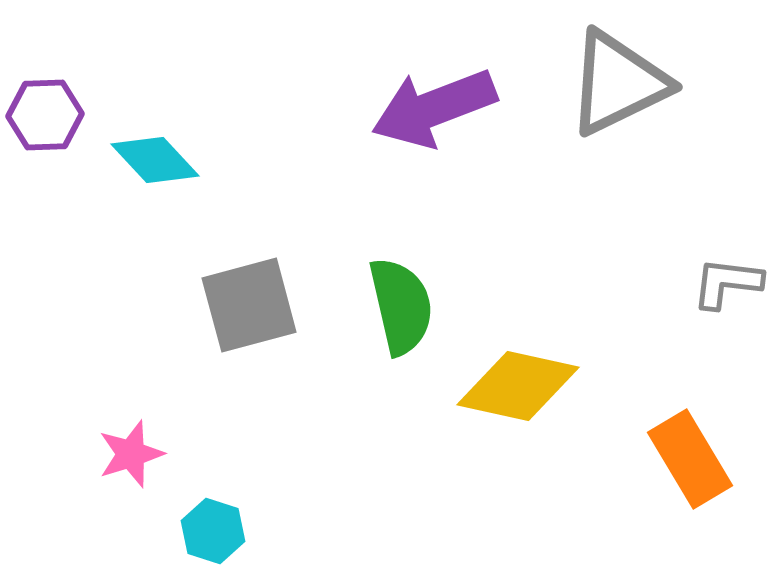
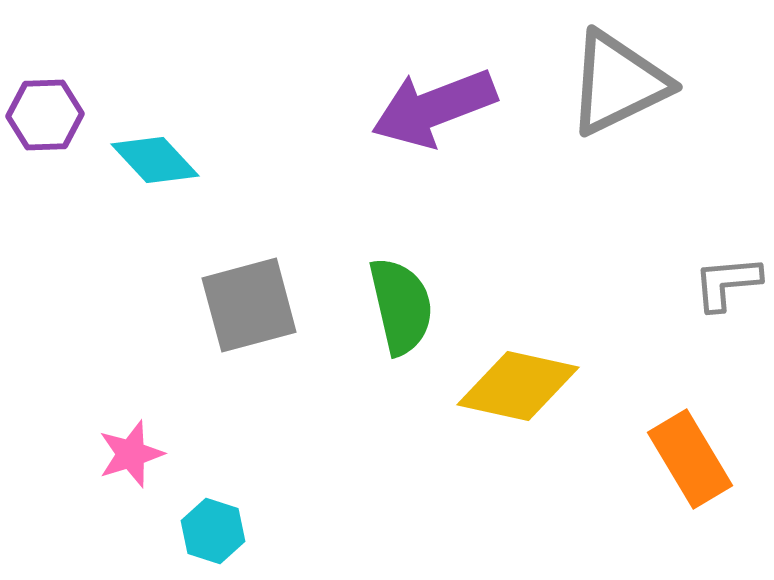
gray L-shape: rotated 12 degrees counterclockwise
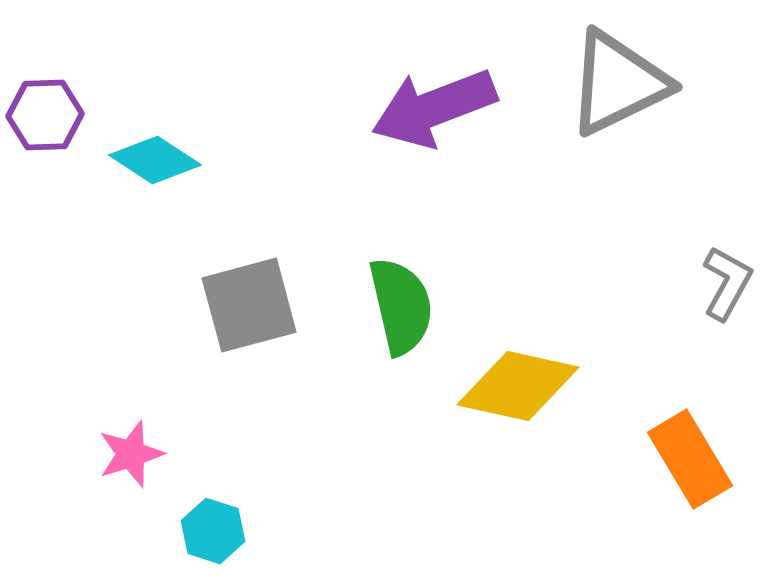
cyan diamond: rotated 14 degrees counterclockwise
gray L-shape: rotated 124 degrees clockwise
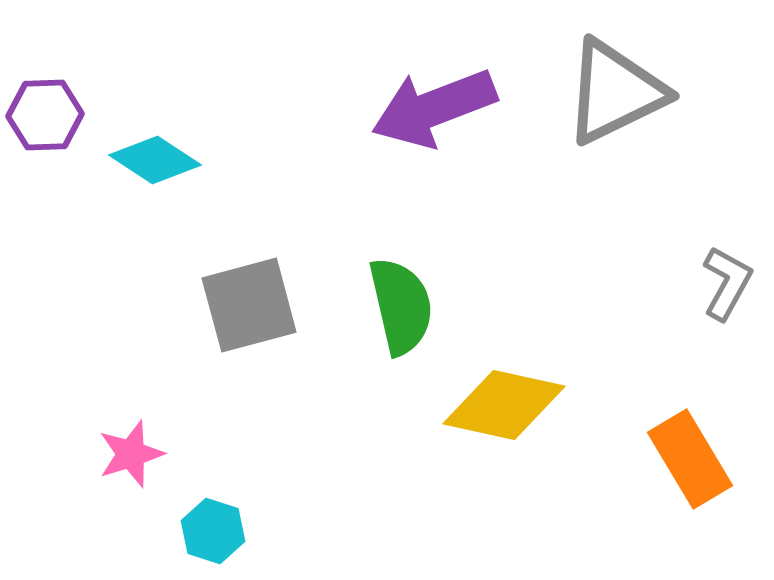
gray triangle: moved 3 px left, 9 px down
yellow diamond: moved 14 px left, 19 px down
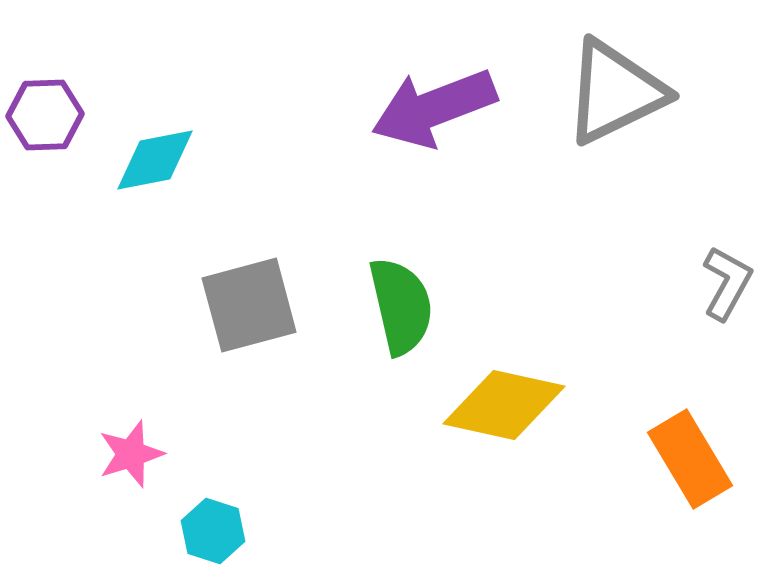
cyan diamond: rotated 44 degrees counterclockwise
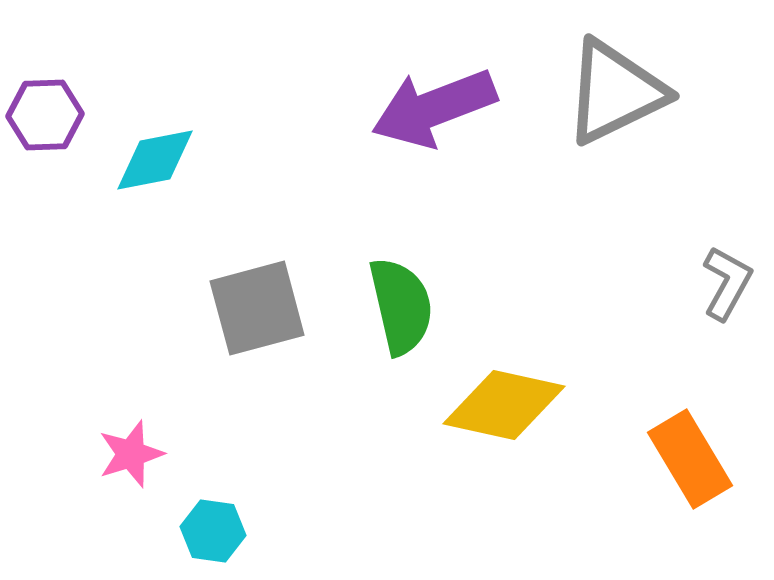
gray square: moved 8 px right, 3 px down
cyan hexagon: rotated 10 degrees counterclockwise
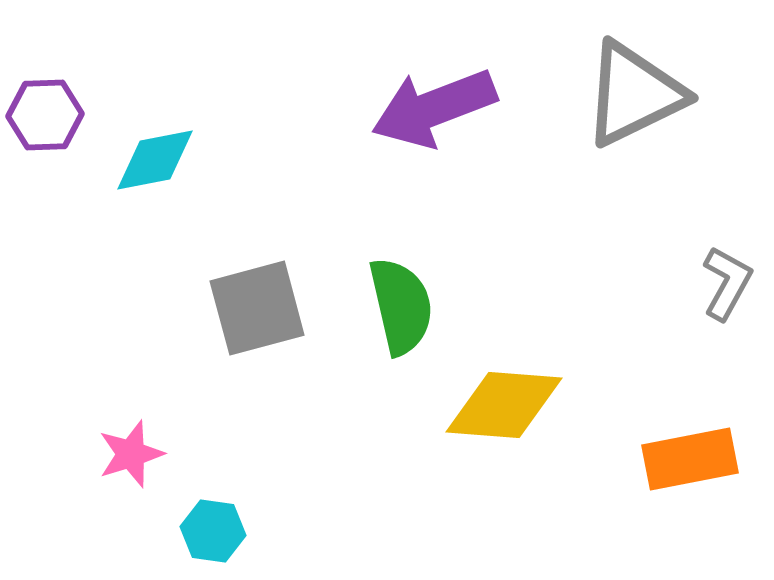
gray triangle: moved 19 px right, 2 px down
yellow diamond: rotated 8 degrees counterclockwise
orange rectangle: rotated 70 degrees counterclockwise
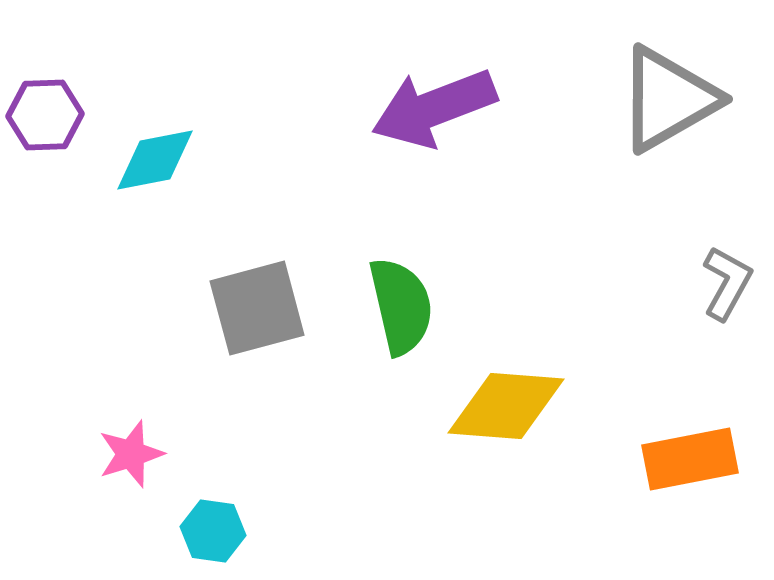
gray triangle: moved 34 px right, 5 px down; rotated 4 degrees counterclockwise
yellow diamond: moved 2 px right, 1 px down
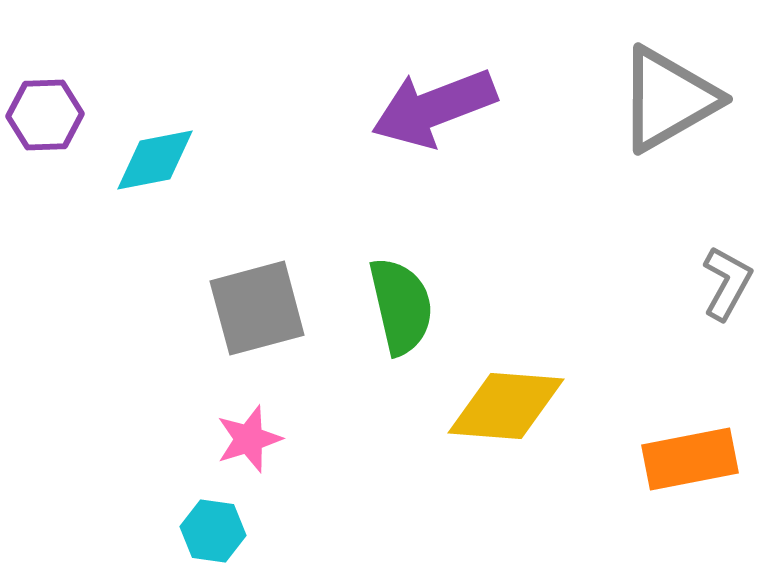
pink star: moved 118 px right, 15 px up
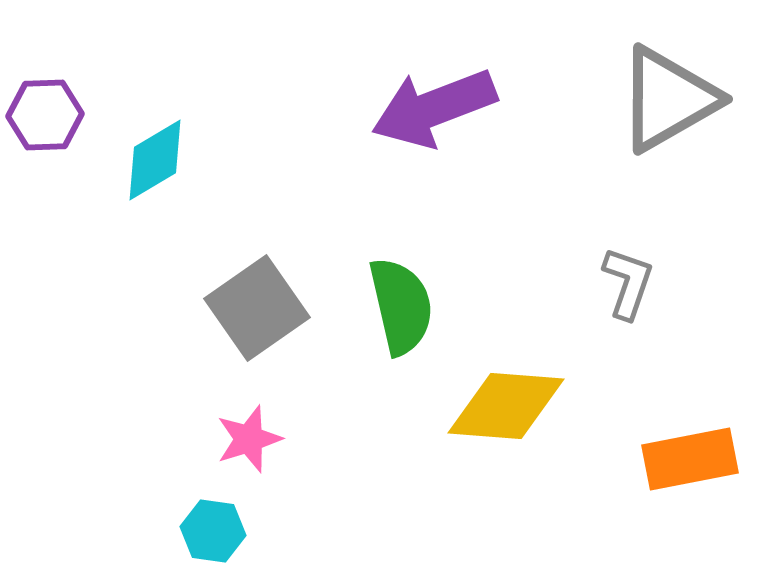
cyan diamond: rotated 20 degrees counterclockwise
gray L-shape: moved 99 px left; rotated 10 degrees counterclockwise
gray square: rotated 20 degrees counterclockwise
